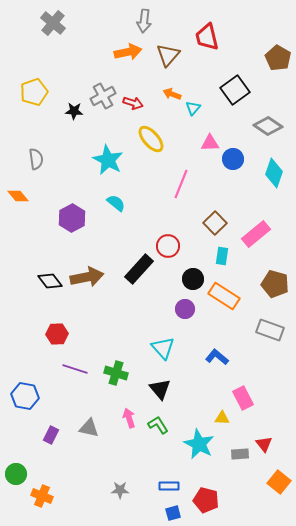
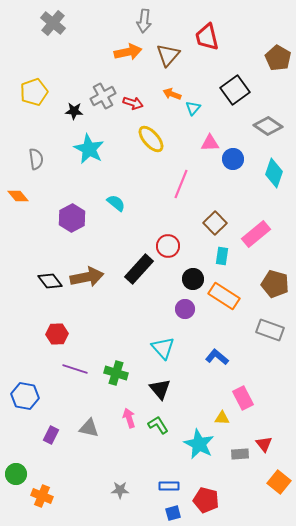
cyan star at (108, 160): moved 19 px left, 11 px up
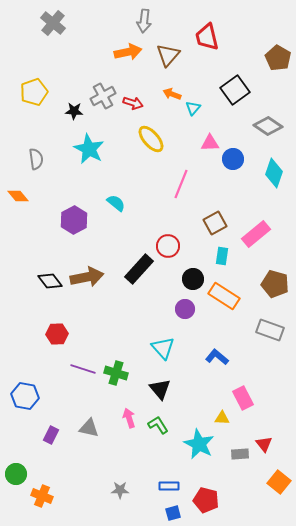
purple hexagon at (72, 218): moved 2 px right, 2 px down
brown square at (215, 223): rotated 15 degrees clockwise
purple line at (75, 369): moved 8 px right
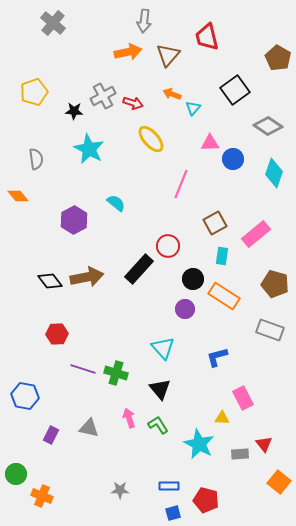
blue L-shape at (217, 357): rotated 55 degrees counterclockwise
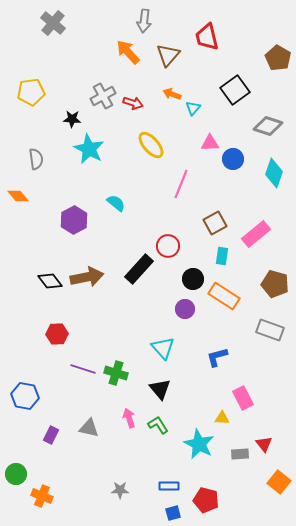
orange arrow at (128, 52): rotated 120 degrees counterclockwise
yellow pentagon at (34, 92): moved 3 px left; rotated 12 degrees clockwise
black star at (74, 111): moved 2 px left, 8 px down
gray diamond at (268, 126): rotated 16 degrees counterclockwise
yellow ellipse at (151, 139): moved 6 px down
